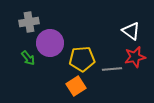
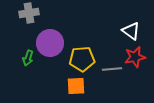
gray cross: moved 9 px up
green arrow: rotated 56 degrees clockwise
orange square: rotated 30 degrees clockwise
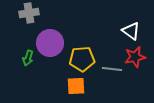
gray line: rotated 12 degrees clockwise
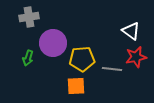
gray cross: moved 4 px down
purple circle: moved 3 px right
red star: moved 1 px right
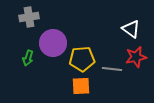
white triangle: moved 2 px up
orange square: moved 5 px right
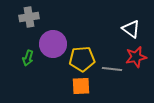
purple circle: moved 1 px down
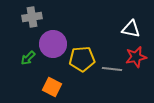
gray cross: moved 3 px right
white triangle: rotated 24 degrees counterclockwise
green arrow: rotated 28 degrees clockwise
orange square: moved 29 px left, 1 px down; rotated 30 degrees clockwise
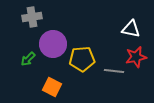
green arrow: moved 1 px down
gray line: moved 2 px right, 2 px down
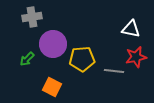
green arrow: moved 1 px left
